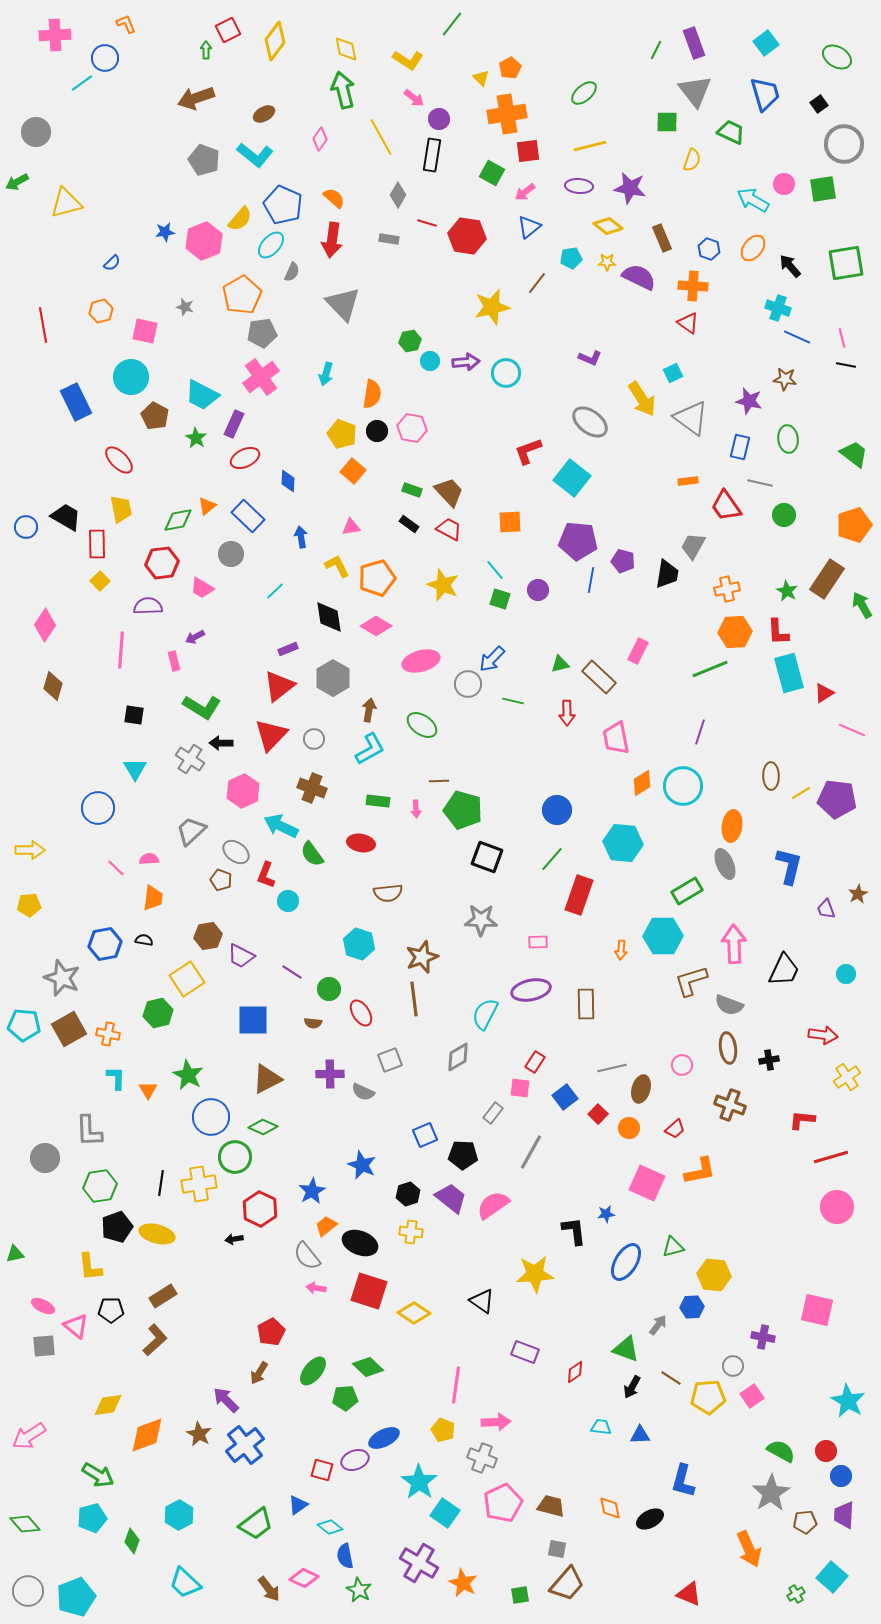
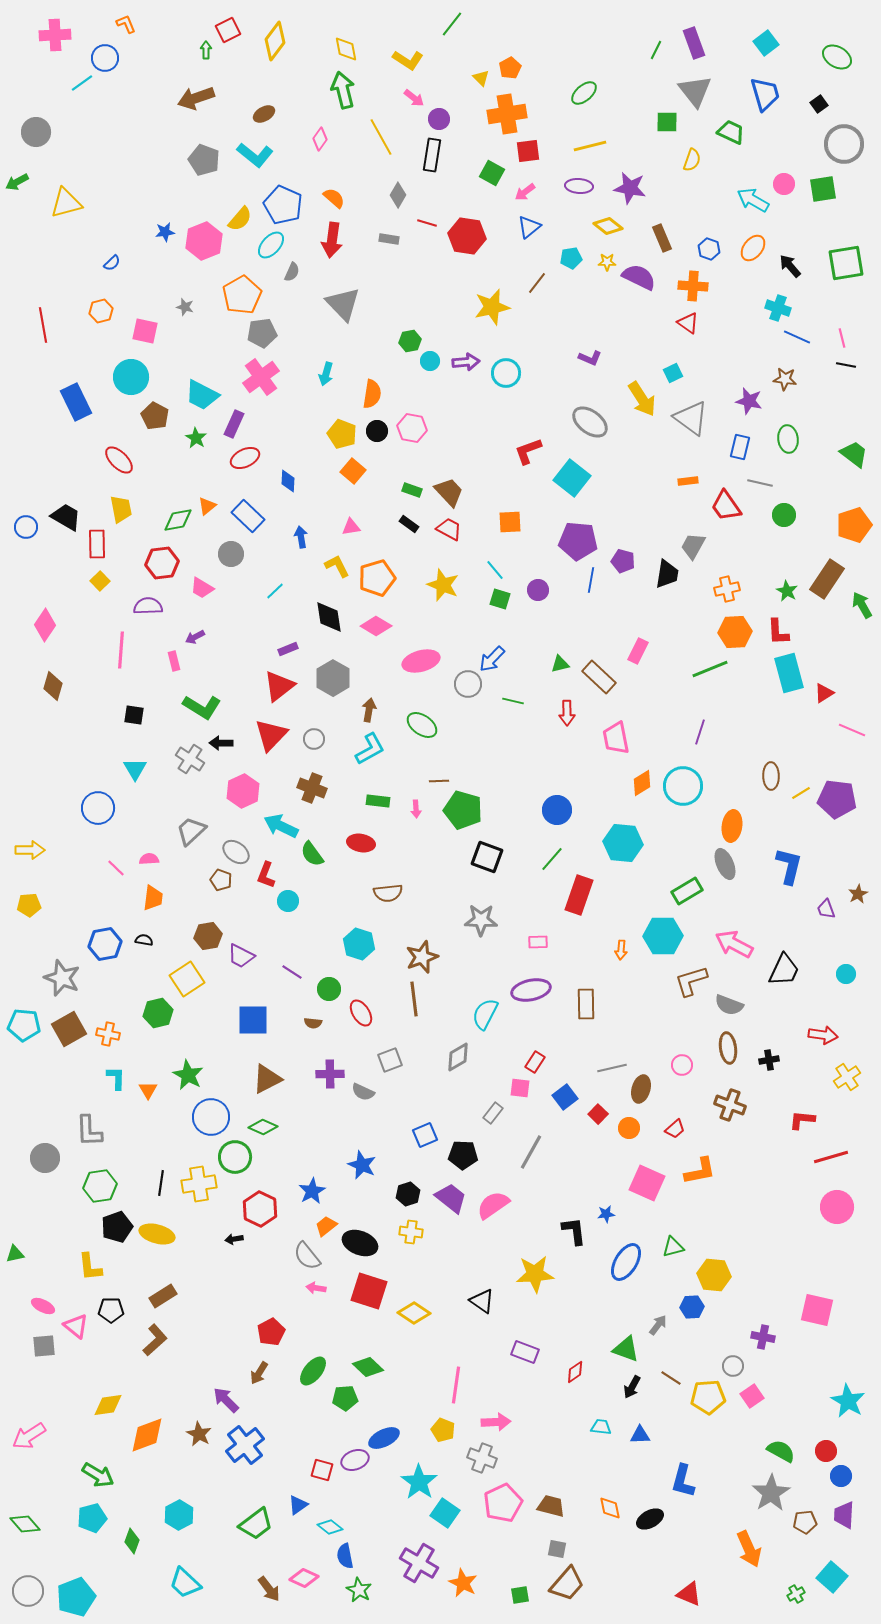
pink arrow at (734, 944): rotated 60 degrees counterclockwise
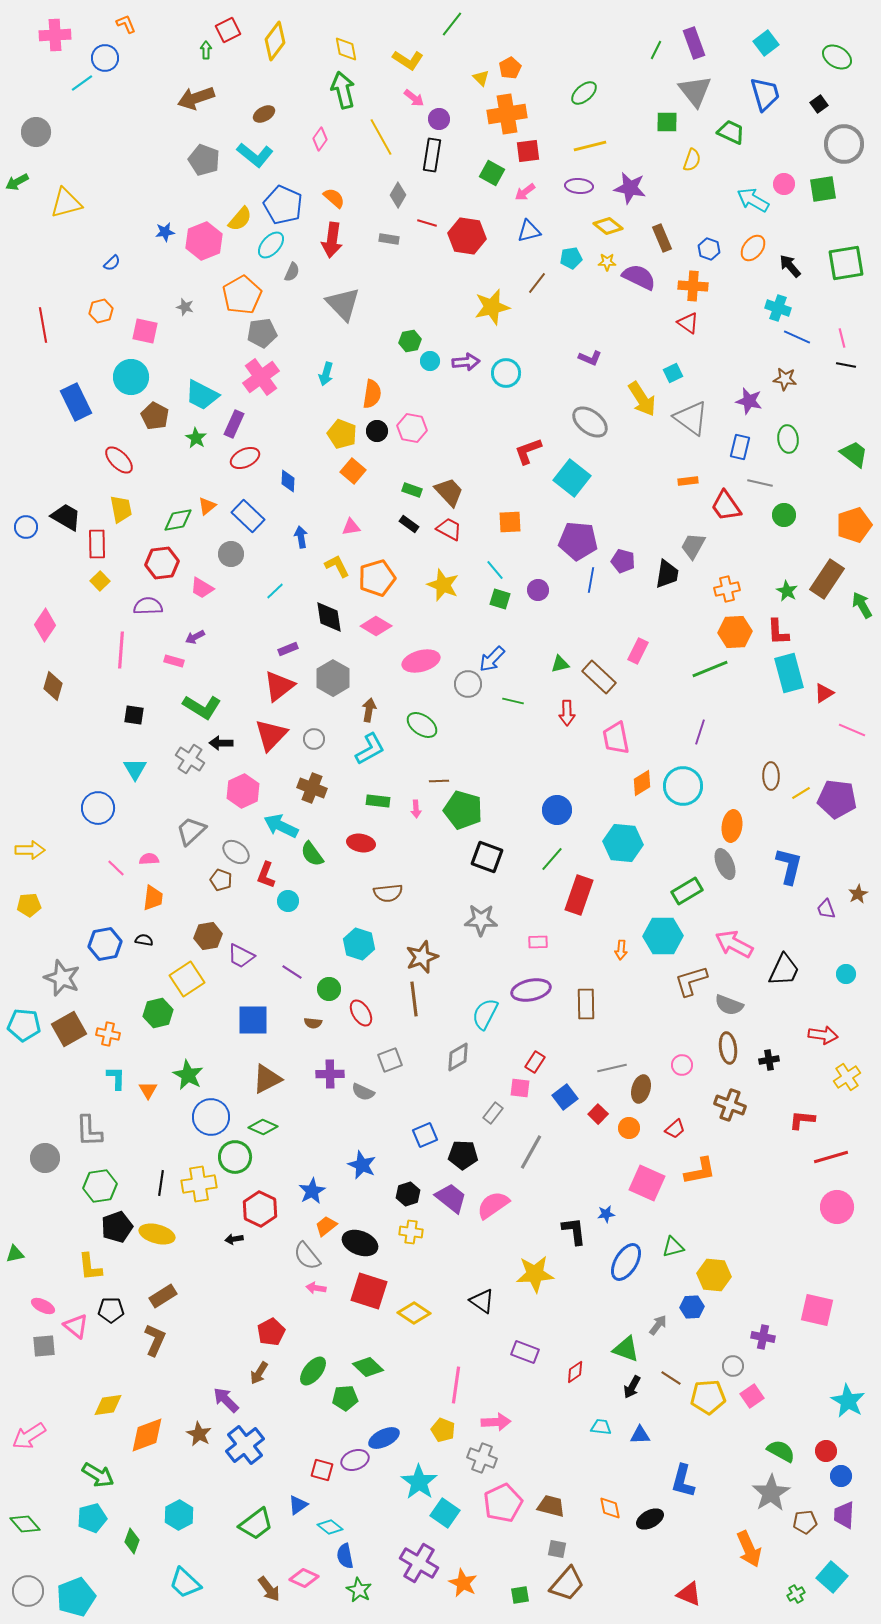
blue triangle at (529, 227): moved 4 px down; rotated 25 degrees clockwise
pink rectangle at (174, 661): rotated 60 degrees counterclockwise
brown L-shape at (155, 1340): rotated 24 degrees counterclockwise
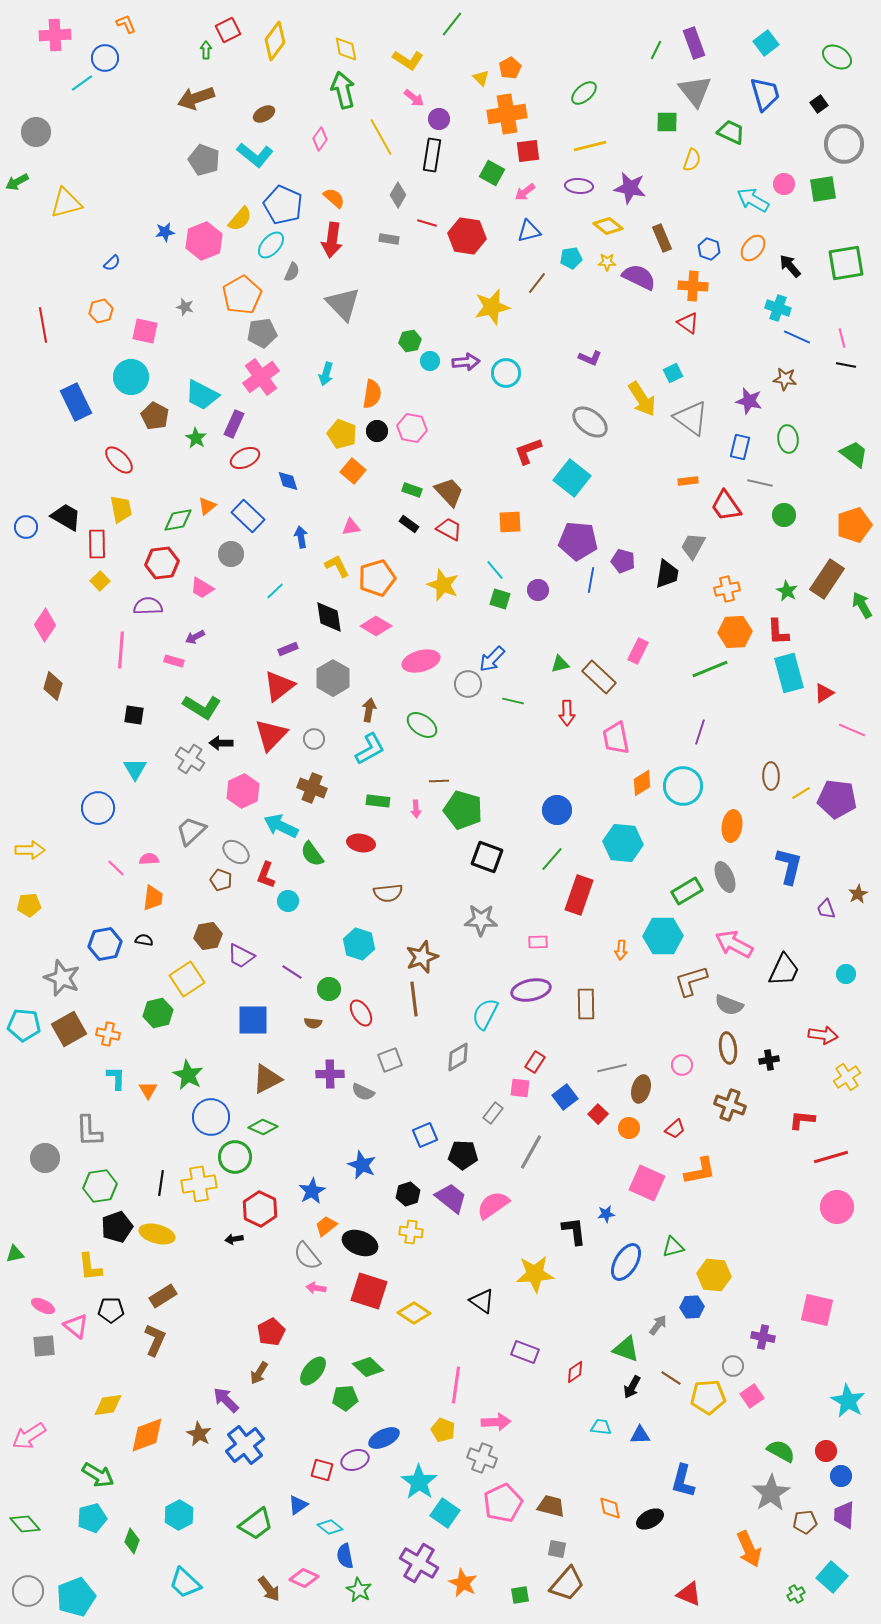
blue diamond at (288, 481): rotated 20 degrees counterclockwise
gray ellipse at (725, 864): moved 13 px down
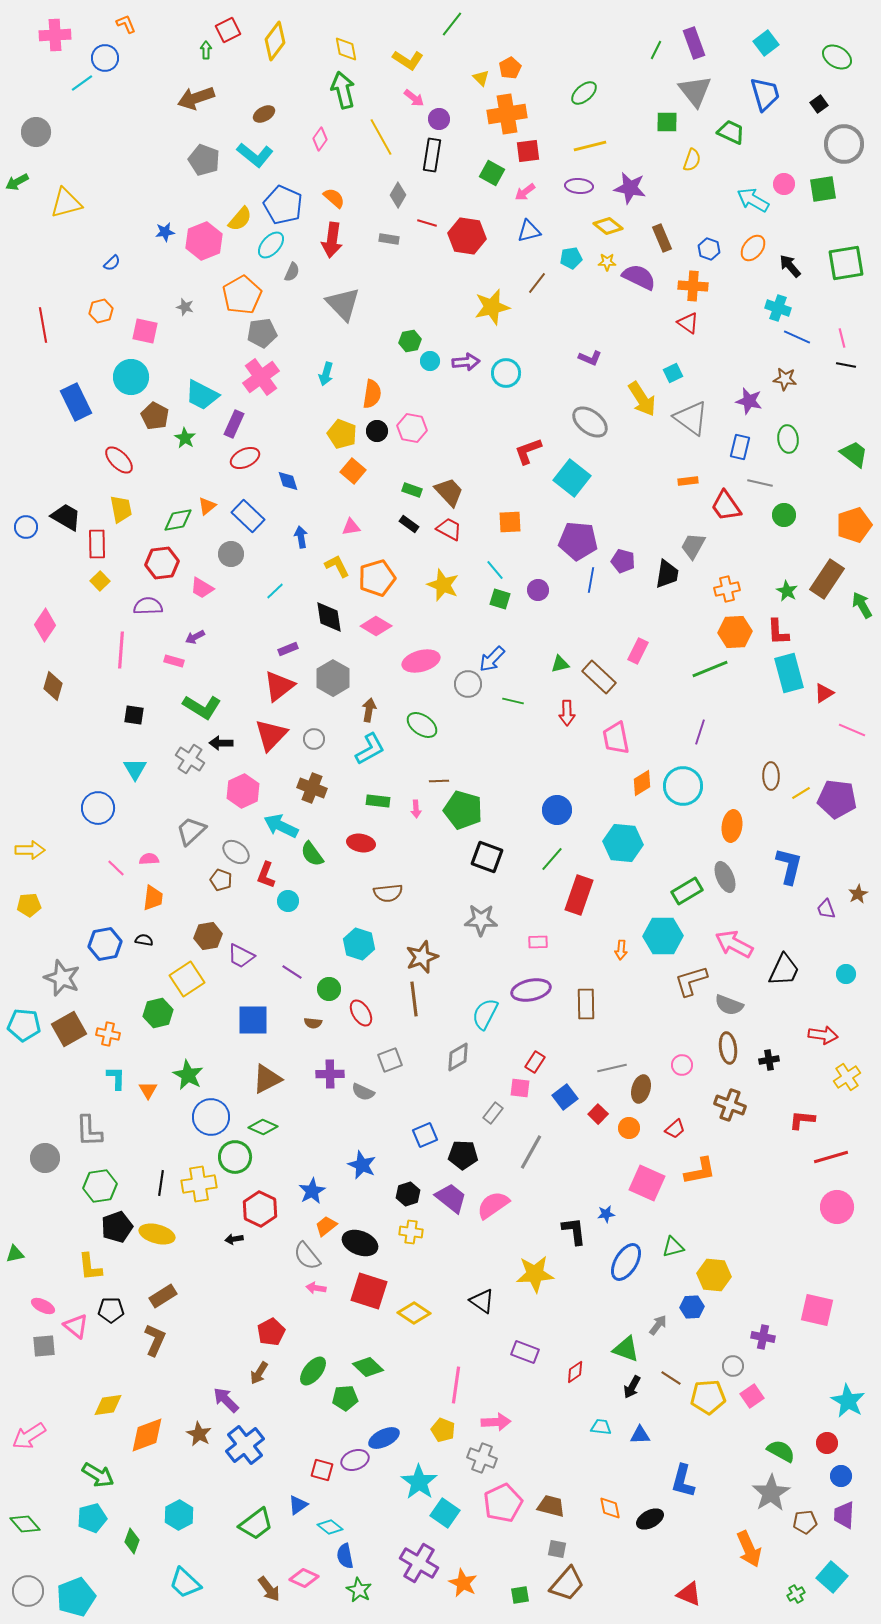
green star at (196, 438): moved 11 px left
red circle at (826, 1451): moved 1 px right, 8 px up
